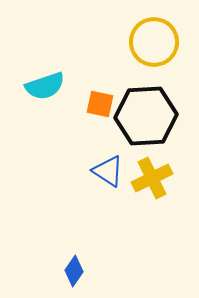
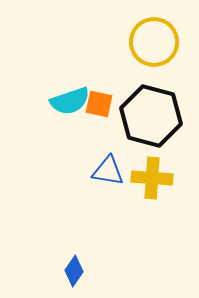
cyan semicircle: moved 25 px right, 15 px down
orange square: moved 1 px left
black hexagon: moved 5 px right; rotated 18 degrees clockwise
blue triangle: rotated 24 degrees counterclockwise
yellow cross: rotated 30 degrees clockwise
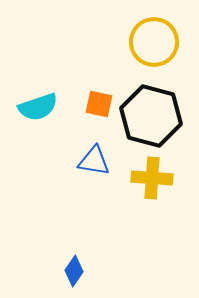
cyan semicircle: moved 32 px left, 6 px down
blue triangle: moved 14 px left, 10 px up
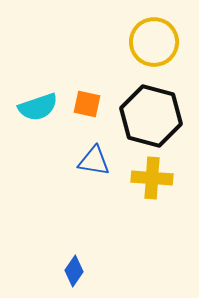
orange square: moved 12 px left
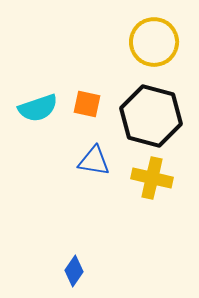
cyan semicircle: moved 1 px down
yellow cross: rotated 9 degrees clockwise
